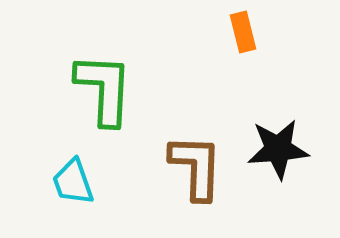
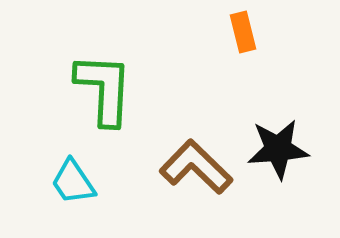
brown L-shape: rotated 48 degrees counterclockwise
cyan trapezoid: rotated 15 degrees counterclockwise
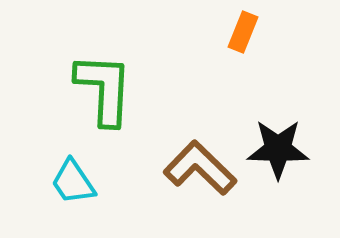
orange rectangle: rotated 36 degrees clockwise
black star: rotated 6 degrees clockwise
brown L-shape: moved 4 px right, 1 px down
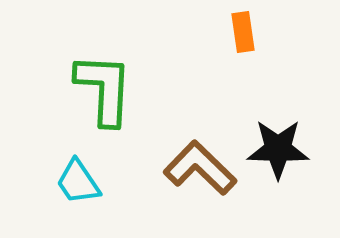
orange rectangle: rotated 30 degrees counterclockwise
cyan trapezoid: moved 5 px right
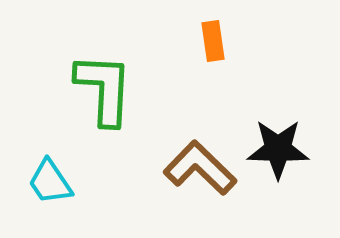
orange rectangle: moved 30 px left, 9 px down
cyan trapezoid: moved 28 px left
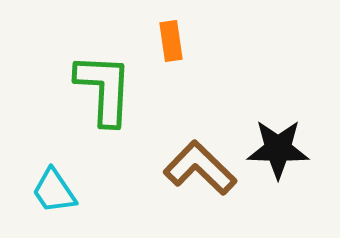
orange rectangle: moved 42 px left
cyan trapezoid: moved 4 px right, 9 px down
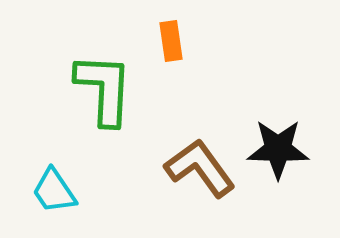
brown L-shape: rotated 10 degrees clockwise
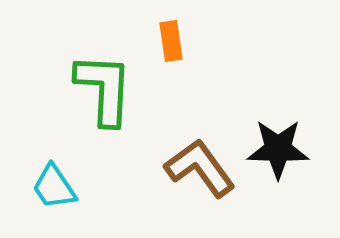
cyan trapezoid: moved 4 px up
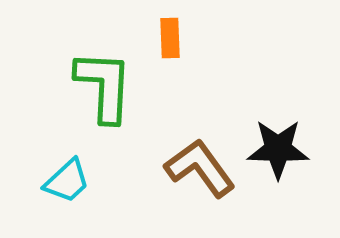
orange rectangle: moved 1 px left, 3 px up; rotated 6 degrees clockwise
green L-shape: moved 3 px up
cyan trapezoid: moved 13 px right, 6 px up; rotated 99 degrees counterclockwise
